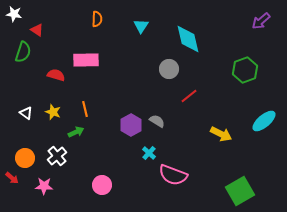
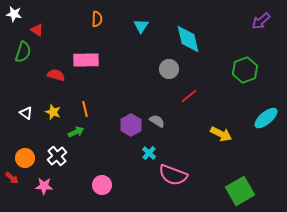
cyan ellipse: moved 2 px right, 3 px up
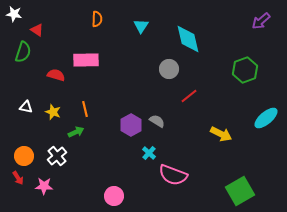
white triangle: moved 6 px up; rotated 24 degrees counterclockwise
orange circle: moved 1 px left, 2 px up
red arrow: moved 6 px right; rotated 16 degrees clockwise
pink circle: moved 12 px right, 11 px down
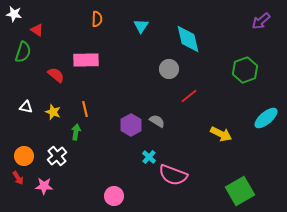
red semicircle: rotated 24 degrees clockwise
green arrow: rotated 56 degrees counterclockwise
cyan cross: moved 4 px down
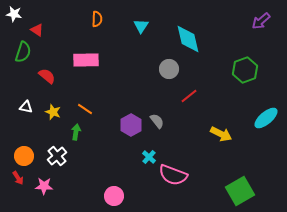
red semicircle: moved 9 px left, 1 px down
orange line: rotated 42 degrees counterclockwise
gray semicircle: rotated 21 degrees clockwise
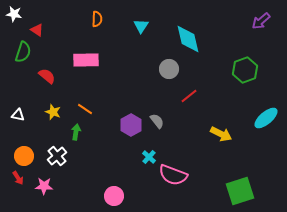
white triangle: moved 8 px left, 8 px down
green square: rotated 12 degrees clockwise
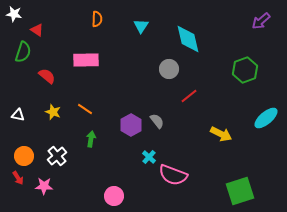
green arrow: moved 15 px right, 7 px down
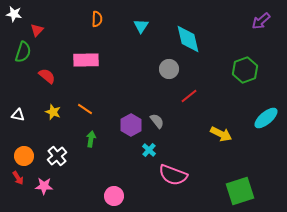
red triangle: rotated 40 degrees clockwise
cyan cross: moved 7 px up
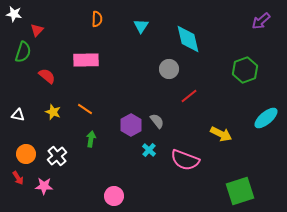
orange circle: moved 2 px right, 2 px up
pink semicircle: moved 12 px right, 15 px up
